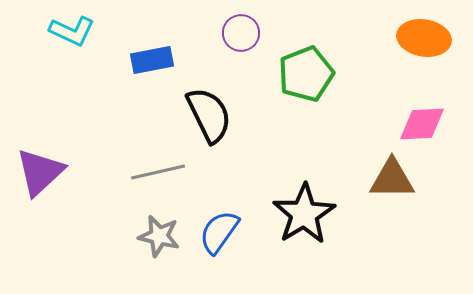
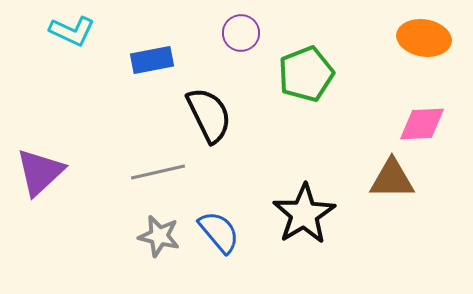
blue semicircle: rotated 105 degrees clockwise
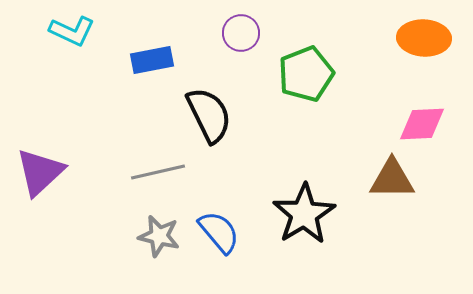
orange ellipse: rotated 6 degrees counterclockwise
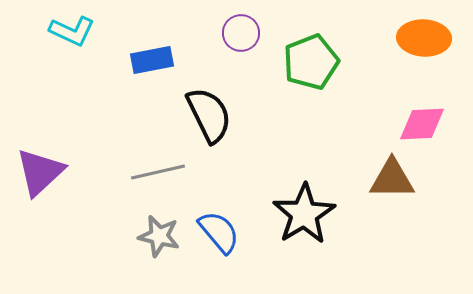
green pentagon: moved 5 px right, 12 px up
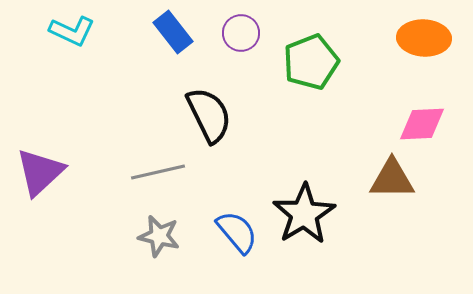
blue rectangle: moved 21 px right, 28 px up; rotated 63 degrees clockwise
blue semicircle: moved 18 px right
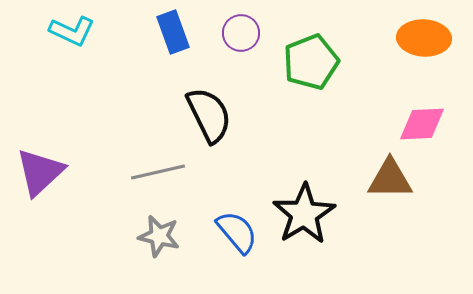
blue rectangle: rotated 18 degrees clockwise
brown triangle: moved 2 px left
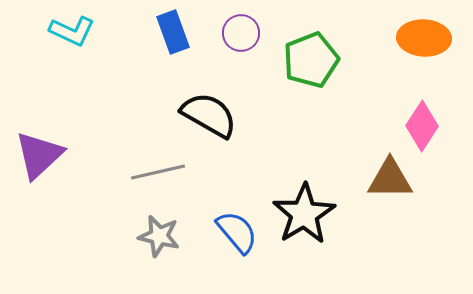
green pentagon: moved 2 px up
black semicircle: rotated 34 degrees counterclockwise
pink diamond: moved 2 px down; rotated 54 degrees counterclockwise
purple triangle: moved 1 px left, 17 px up
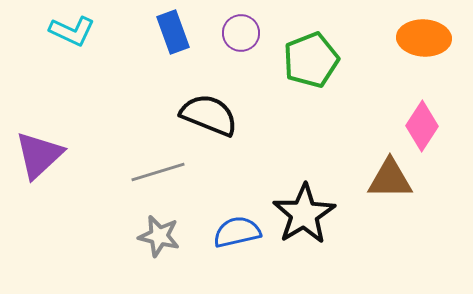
black semicircle: rotated 8 degrees counterclockwise
gray line: rotated 4 degrees counterclockwise
blue semicircle: rotated 63 degrees counterclockwise
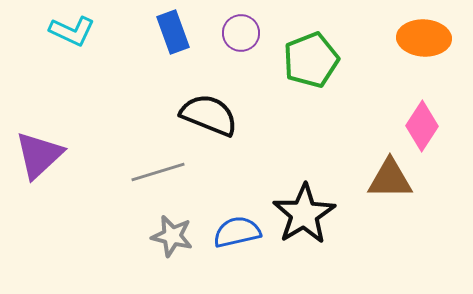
gray star: moved 13 px right
